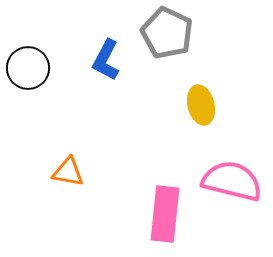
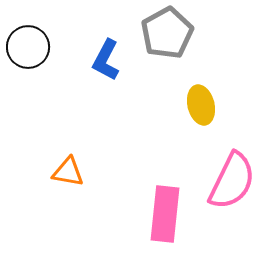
gray pentagon: rotated 18 degrees clockwise
black circle: moved 21 px up
pink semicircle: rotated 102 degrees clockwise
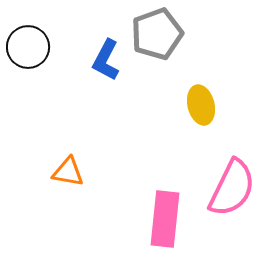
gray pentagon: moved 10 px left, 1 px down; rotated 9 degrees clockwise
pink semicircle: moved 7 px down
pink rectangle: moved 5 px down
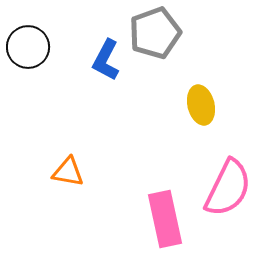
gray pentagon: moved 2 px left, 1 px up
pink semicircle: moved 4 px left
pink rectangle: rotated 18 degrees counterclockwise
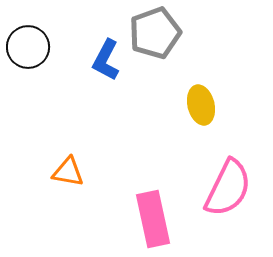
pink rectangle: moved 12 px left
